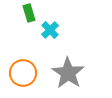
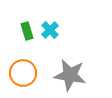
green rectangle: moved 2 px left, 18 px down
gray star: moved 2 px right, 2 px down; rotated 24 degrees counterclockwise
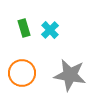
green rectangle: moved 3 px left, 3 px up
orange circle: moved 1 px left
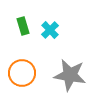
green rectangle: moved 1 px left, 2 px up
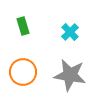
cyan cross: moved 20 px right, 2 px down
orange circle: moved 1 px right, 1 px up
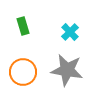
gray star: moved 3 px left, 5 px up
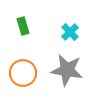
orange circle: moved 1 px down
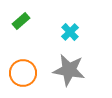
green rectangle: moved 2 px left, 5 px up; rotated 66 degrees clockwise
gray star: moved 2 px right
